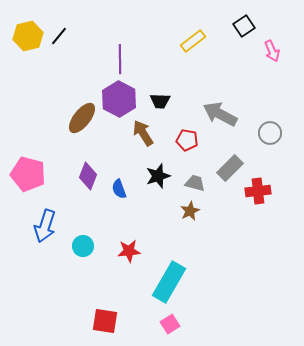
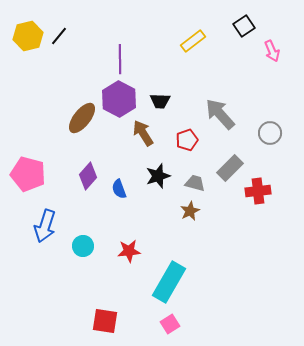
gray arrow: rotated 20 degrees clockwise
red pentagon: rotated 30 degrees counterclockwise
purple diamond: rotated 20 degrees clockwise
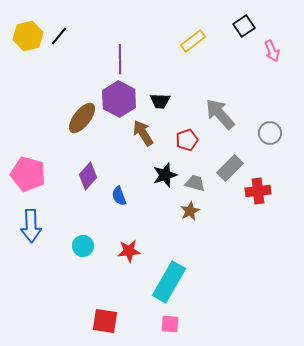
black star: moved 7 px right, 1 px up
blue semicircle: moved 7 px down
blue arrow: moved 14 px left; rotated 20 degrees counterclockwise
pink square: rotated 36 degrees clockwise
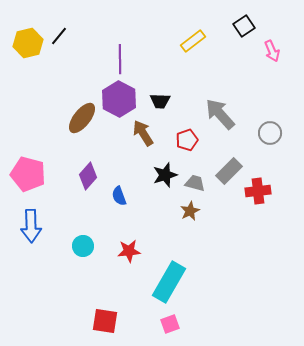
yellow hexagon: moved 7 px down
gray rectangle: moved 1 px left, 3 px down
pink square: rotated 24 degrees counterclockwise
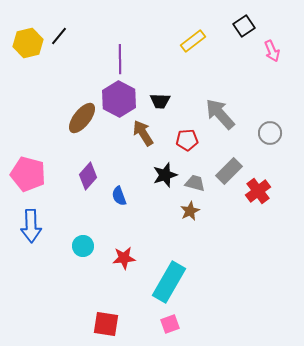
red pentagon: rotated 15 degrees clockwise
red cross: rotated 30 degrees counterclockwise
red star: moved 5 px left, 7 px down
red square: moved 1 px right, 3 px down
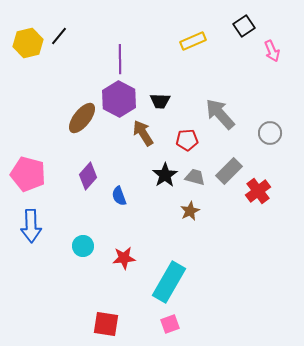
yellow rectangle: rotated 15 degrees clockwise
black star: rotated 15 degrees counterclockwise
gray trapezoid: moved 6 px up
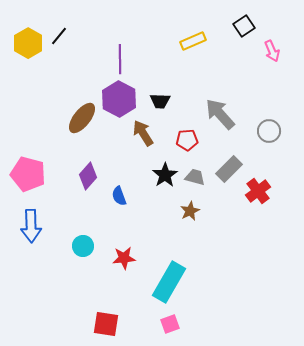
yellow hexagon: rotated 16 degrees counterclockwise
gray circle: moved 1 px left, 2 px up
gray rectangle: moved 2 px up
